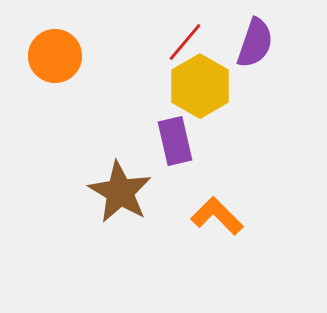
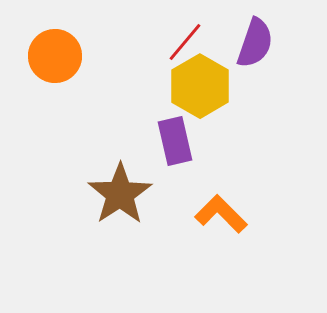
brown star: moved 2 px down; rotated 8 degrees clockwise
orange L-shape: moved 4 px right, 2 px up
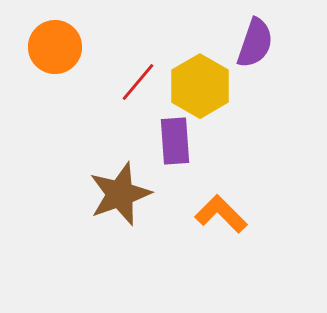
red line: moved 47 px left, 40 px down
orange circle: moved 9 px up
purple rectangle: rotated 9 degrees clockwise
brown star: rotated 14 degrees clockwise
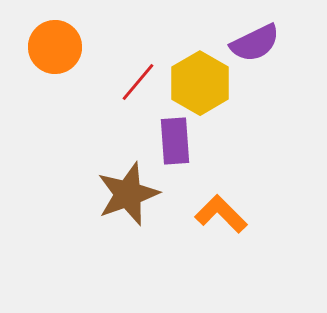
purple semicircle: rotated 45 degrees clockwise
yellow hexagon: moved 3 px up
brown star: moved 8 px right
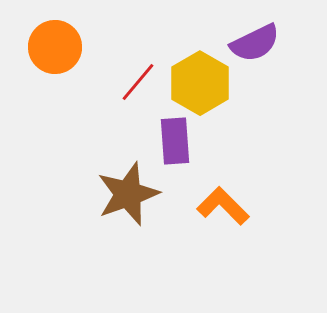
orange L-shape: moved 2 px right, 8 px up
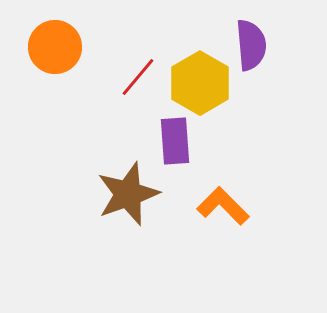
purple semicircle: moved 4 px left, 2 px down; rotated 69 degrees counterclockwise
red line: moved 5 px up
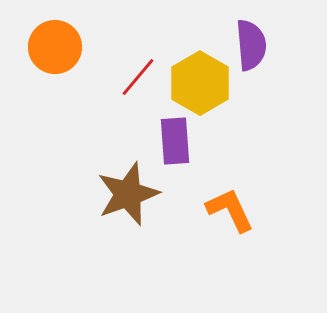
orange L-shape: moved 7 px right, 4 px down; rotated 20 degrees clockwise
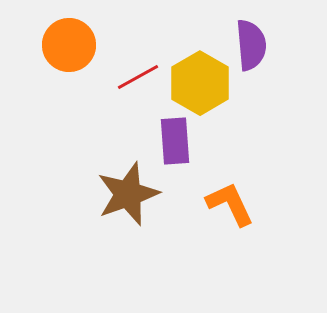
orange circle: moved 14 px right, 2 px up
red line: rotated 21 degrees clockwise
orange L-shape: moved 6 px up
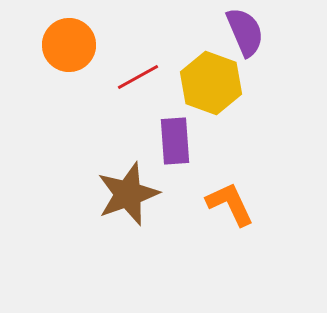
purple semicircle: moved 6 px left, 13 px up; rotated 18 degrees counterclockwise
yellow hexagon: moved 11 px right; rotated 10 degrees counterclockwise
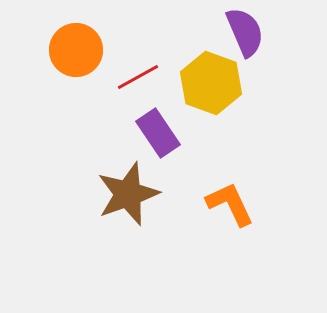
orange circle: moved 7 px right, 5 px down
purple rectangle: moved 17 px left, 8 px up; rotated 30 degrees counterclockwise
